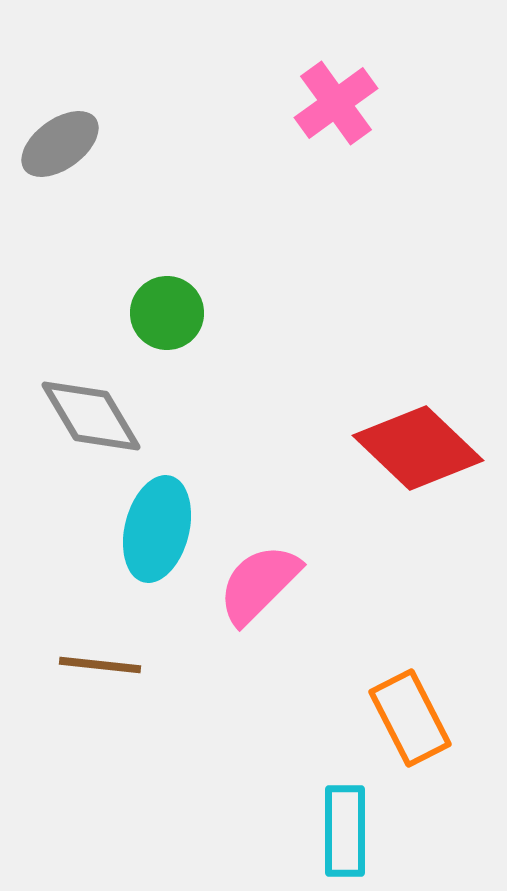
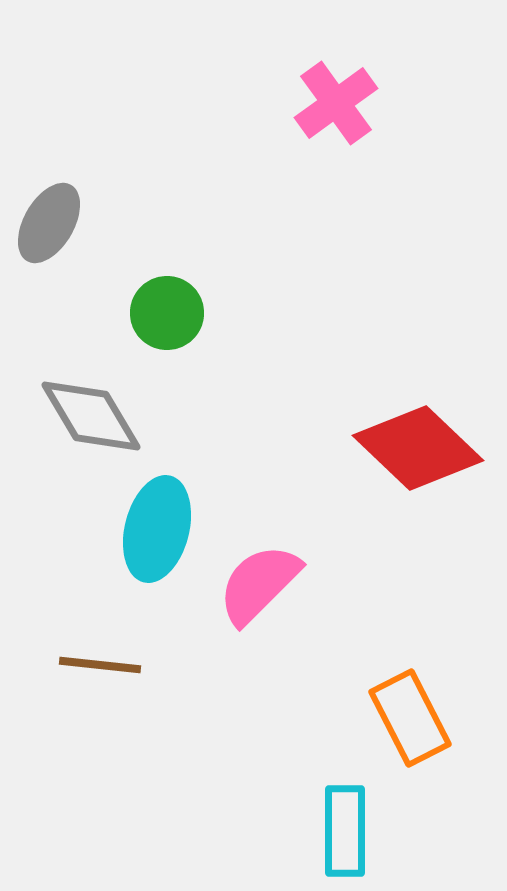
gray ellipse: moved 11 px left, 79 px down; rotated 24 degrees counterclockwise
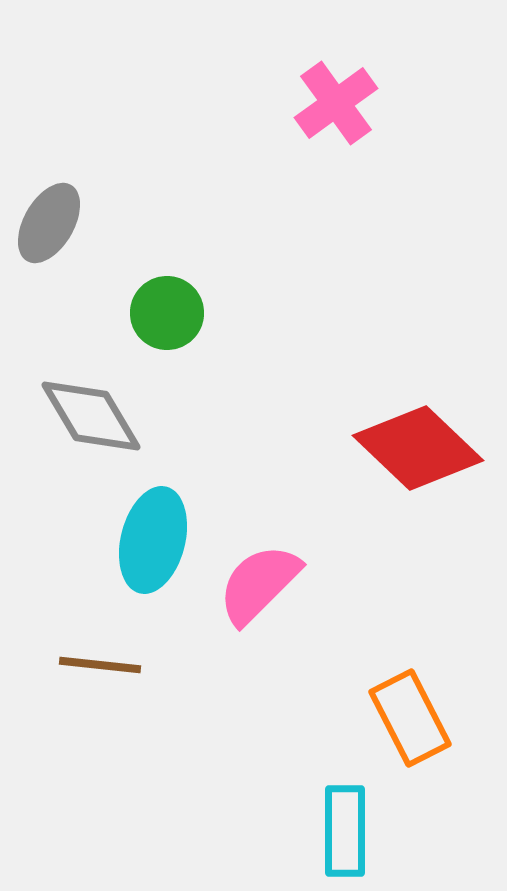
cyan ellipse: moved 4 px left, 11 px down
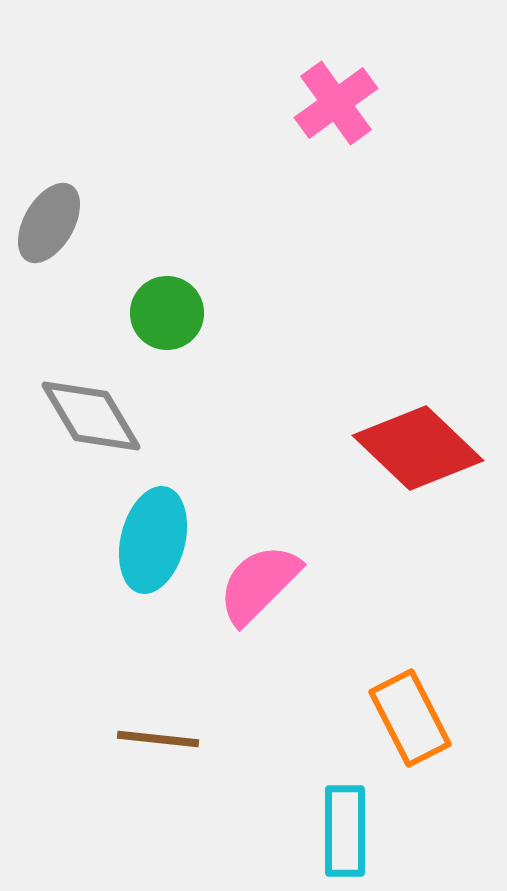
brown line: moved 58 px right, 74 px down
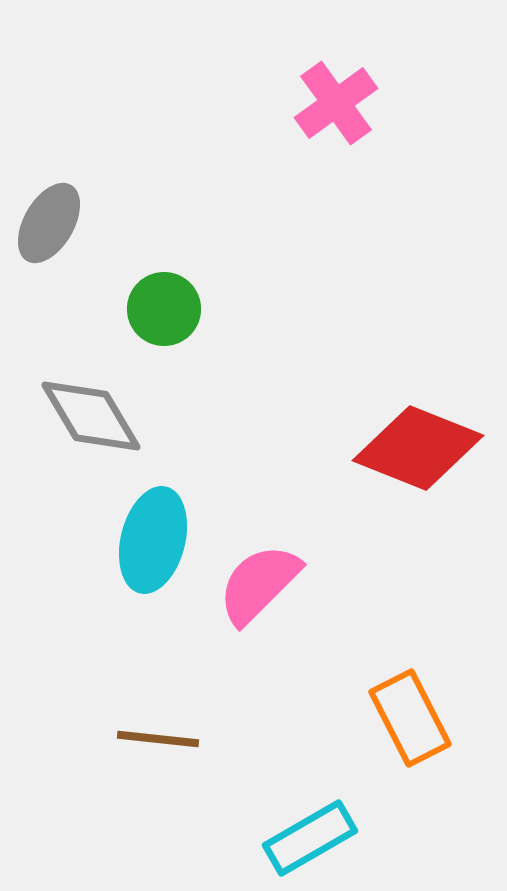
green circle: moved 3 px left, 4 px up
red diamond: rotated 22 degrees counterclockwise
cyan rectangle: moved 35 px left, 7 px down; rotated 60 degrees clockwise
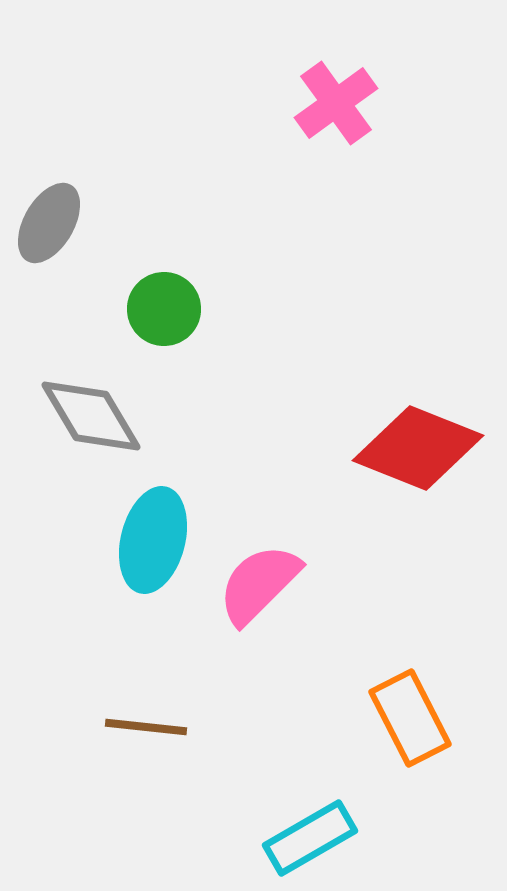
brown line: moved 12 px left, 12 px up
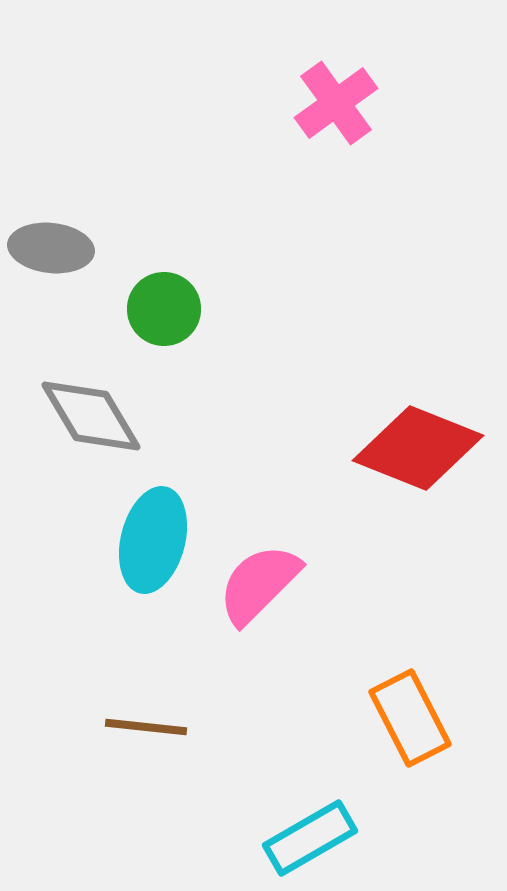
gray ellipse: moved 2 px right, 25 px down; rotated 66 degrees clockwise
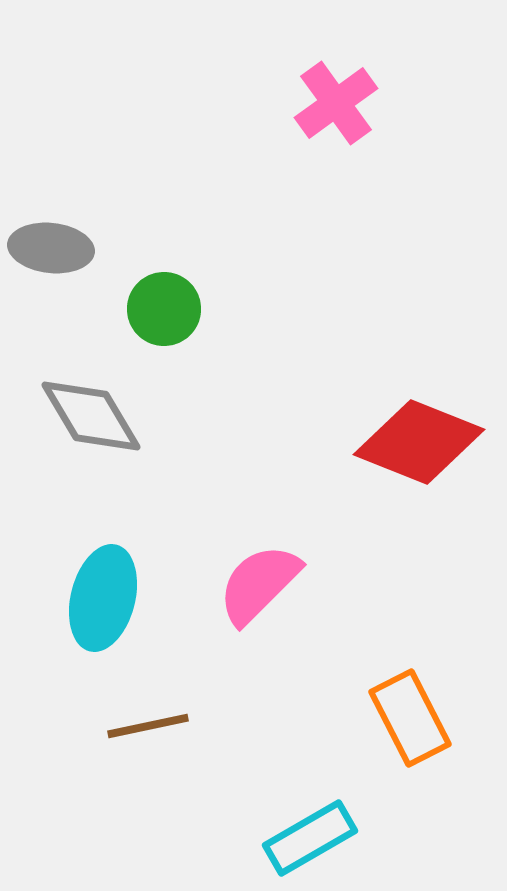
red diamond: moved 1 px right, 6 px up
cyan ellipse: moved 50 px left, 58 px down
brown line: moved 2 px right, 1 px up; rotated 18 degrees counterclockwise
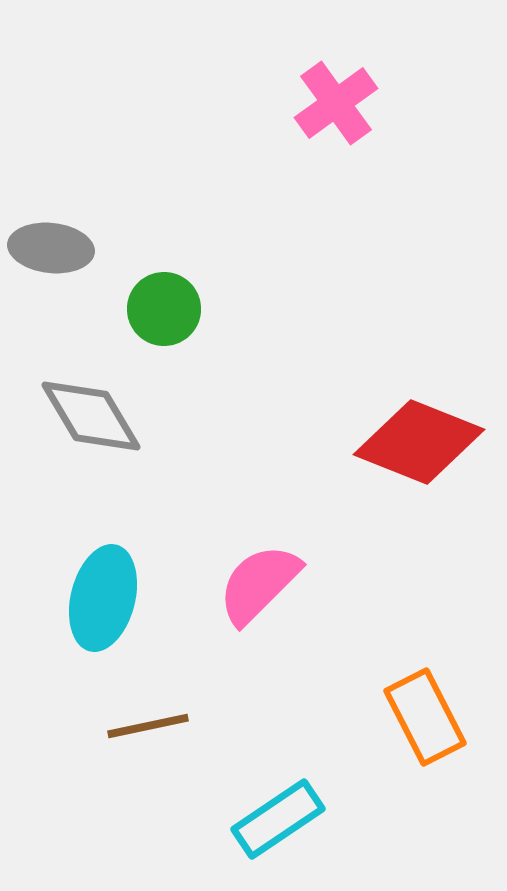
orange rectangle: moved 15 px right, 1 px up
cyan rectangle: moved 32 px left, 19 px up; rotated 4 degrees counterclockwise
